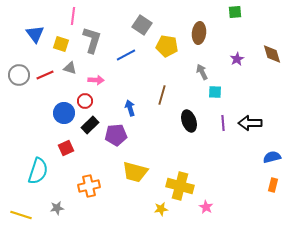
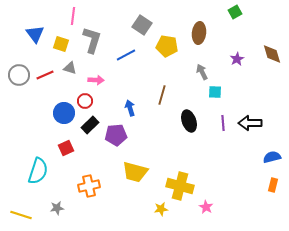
green square: rotated 24 degrees counterclockwise
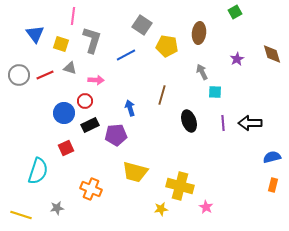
black rectangle: rotated 18 degrees clockwise
orange cross: moved 2 px right, 3 px down; rotated 35 degrees clockwise
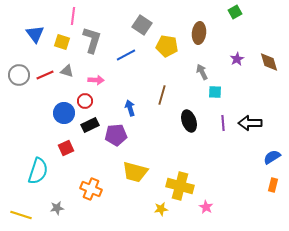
yellow square: moved 1 px right, 2 px up
brown diamond: moved 3 px left, 8 px down
gray triangle: moved 3 px left, 3 px down
blue semicircle: rotated 18 degrees counterclockwise
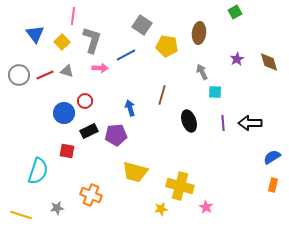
yellow square: rotated 28 degrees clockwise
pink arrow: moved 4 px right, 12 px up
black rectangle: moved 1 px left, 6 px down
red square: moved 1 px right, 3 px down; rotated 35 degrees clockwise
orange cross: moved 6 px down
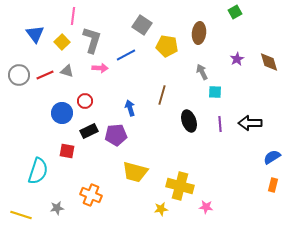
blue circle: moved 2 px left
purple line: moved 3 px left, 1 px down
pink star: rotated 24 degrees counterclockwise
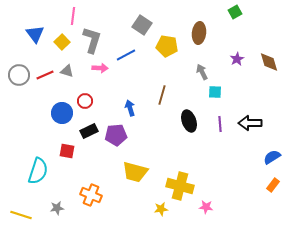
orange rectangle: rotated 24 degrees clockwise
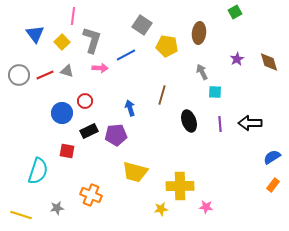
yellow cross: rotated 16 degrees counterclockwise
